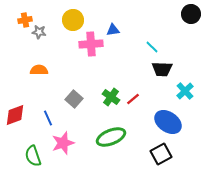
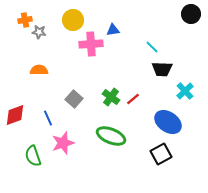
green ellipse: moved 1 px up; rotated 44 degrees clockwise
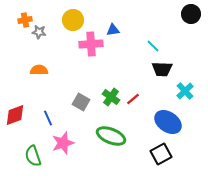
cyan line: moved 1 px right, 1 px up
gray square: moved 7 px right, 3 px down; rotated 12 degrees counterclockwise
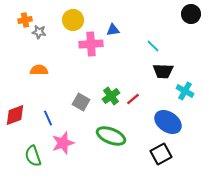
black trapezoid: moved 1 px right, 2 px down
cyan cross: rotated 18 degrees counterclockwise
green cross: moved 1 px up; rotated 18 degrees clockwise
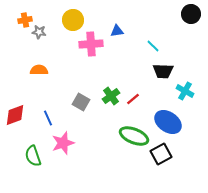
blue triangle: moved 4 px right, 1 px down
green ellipse: moved 23 px right
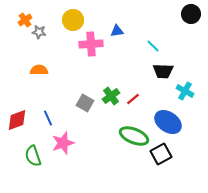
orange cross: rotated 24 degrees counterclockwise
gray square: moved 4 px right, 1 px down
red diamond: moved 2 px right, 5 px down
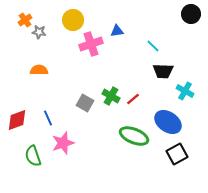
pink cross: rotated 15 degrees counterclockwise
green cross: rotated 24 degrees counterclockwise
black square: moved 16 px right
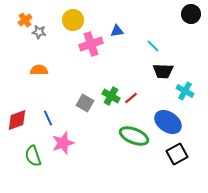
red line: moved 2 px left, 1 px up
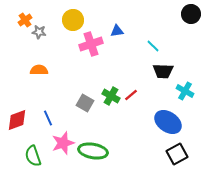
red line: moved 3 px up
green ellipse: moved 41 px left, 15 px down; rotated 12 degrees counterclockwise
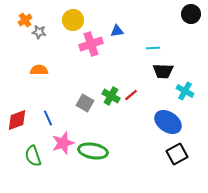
cyan line: moved 2 px down; rotated 48 degrees counterclockwise
